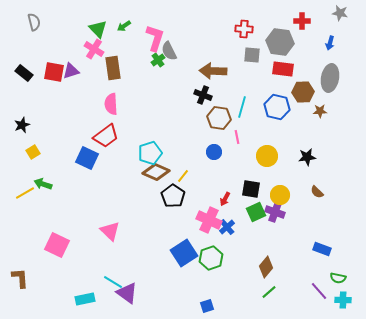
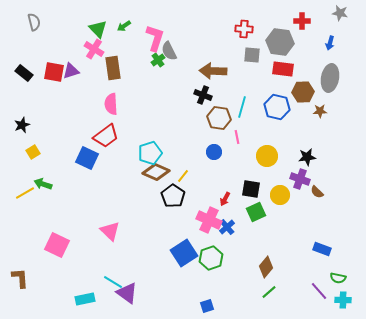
purple cross at (275, 212): moved 25 px right, 33 px up
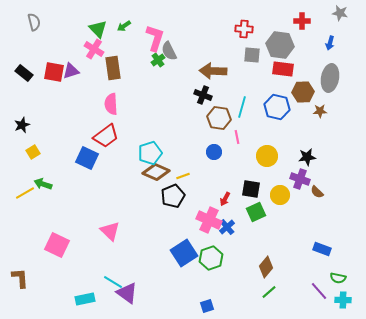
gray hexagon at (280, 42): moved 3 px down
yellow line at (183, 176): rotated 32 degrees clockwise
black pentagon at (173, 196): rotated 15 degrees clockwise
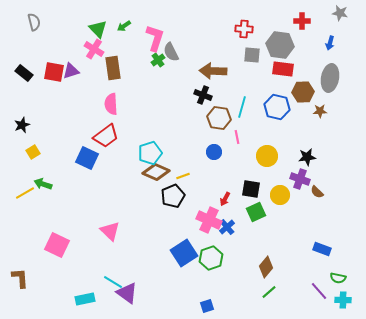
gray semicircle at (169, 51): moved 2 px right, 1 px down
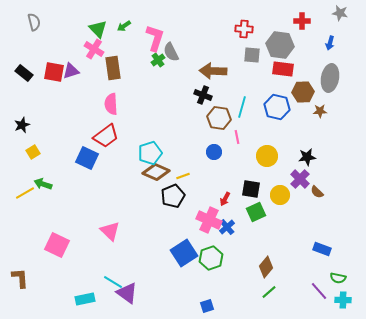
purple cross at (300, 179): rotated 24 degrees clockwise
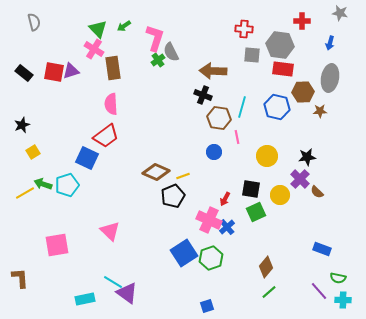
cyan pentagon at (150, 153): moved 83 px left, 32 px down
pink square at (57, 245): rotated 35 degrees counterclockwise
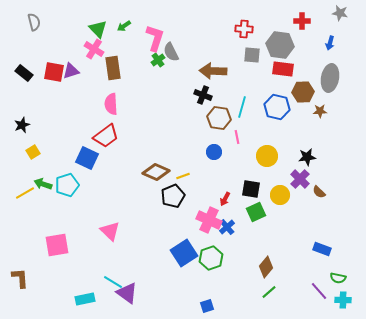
brown semicircle at (317, 192): moved 2 px right
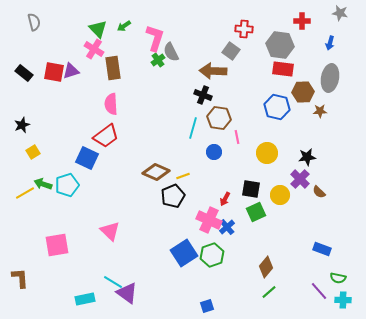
gray square at (252, 55): moved 21 px left, 4 px up; rotated 30 degrees clockwise
cyan line at (242, 107): moved 49 px left, 21 px down
yellow circle at (267, 156): moved 3 px up
green hexagon at (211, 258): moved 1 px right, 3 px up
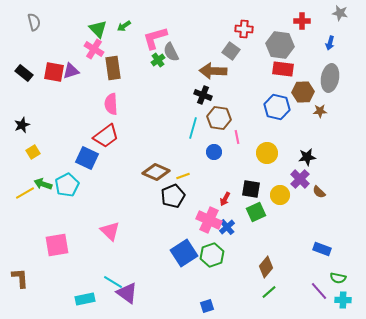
pink L-shape at (155, 38): rotated 124 degrees counterclockwise
cyan pentagon at (67, 185): rotated 10 degrees counterclockwise
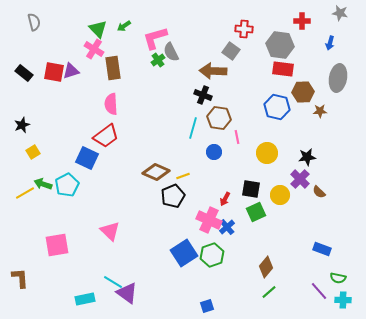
gray ellipse at (330, 78): moved 8 px right
